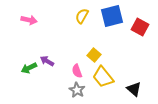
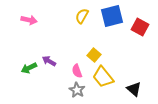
purple arrow: moved 2 px right
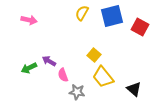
yellow semicircle: moved 3 px up
pink semicircle: moved 14 px left, 4 px down
gray star: moved 2 px down; rotated 21 degrees counterclockwise
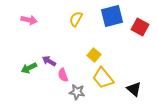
yellow semicircle: moved 6 px left, 6 px down
yellow trapezoid: moved 1 px down
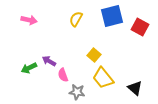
black triangle: moved 1 px right, 1 px up
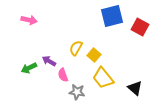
yellow semicircle: moved 29 px down
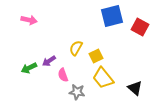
yellow square: moved 2 px right, 1 px down; rotated 24 degrees clockwise
purple arrow: rotated 64 degrees counterclockwise
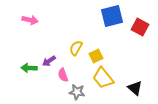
pink arrow: moved 1 px right
green arrow: rotated 28 degrees clockwise
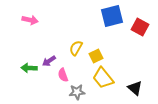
gray star: rotated 14 degrees counterclockwise
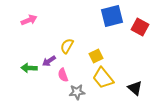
pink arrow: moved 1 px left; rotated 35 degrees counterclockwise
yellow semicircle: moved 9 px left, 2 px up
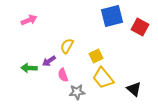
black triangle: moved 1 px left, 1 px down
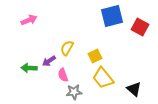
yellow semicircle: moved 2 px down
yellow square: moved 1 px left
gray star: moved 3 px left
